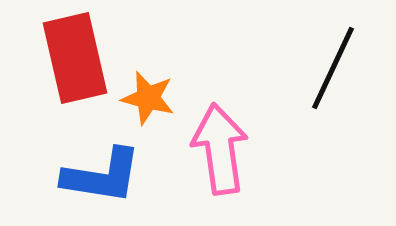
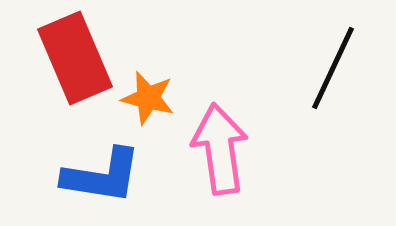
red rectangle: rotated 10 degrees counterclockwise
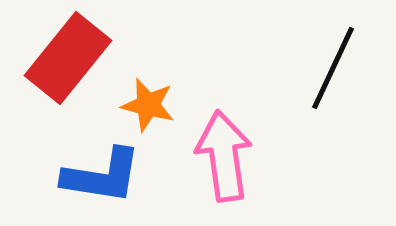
red rectangle: moved 7 px left; rotated 62 degrees clockwise
orange star: moved 7 px down
pink arrow: moved 4 px right, 7 px down
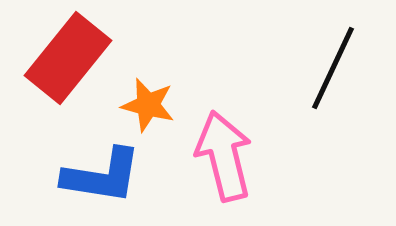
pink arrow: rotated 6 degrees counterclockwise
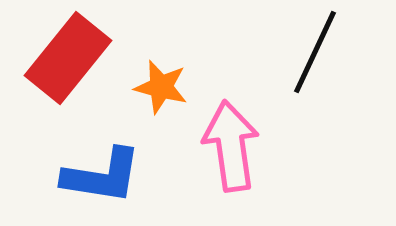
black line: moved 18 px left, 16 px up
orange star: moved 13 px right, 18 px up
pink arrow: moved 7 px right, 10 px up; rotated 6 degrees clockwise
